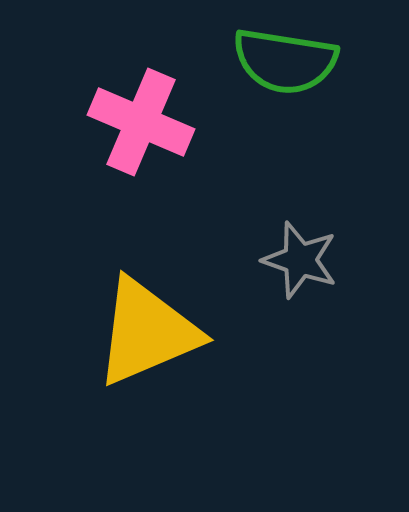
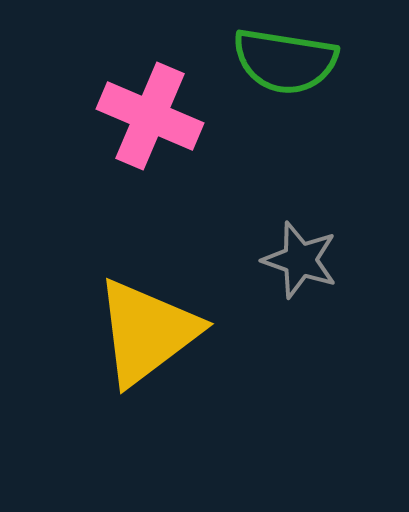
pink cross: moved 9 px right, 6 px up
yellow triangle: rotated 14 degrees counterclockwise
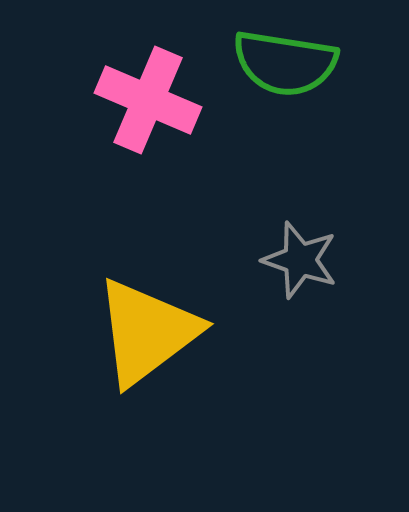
green semicircle: moved 2 px down
pink cross: moved 2 px left, 16 px up
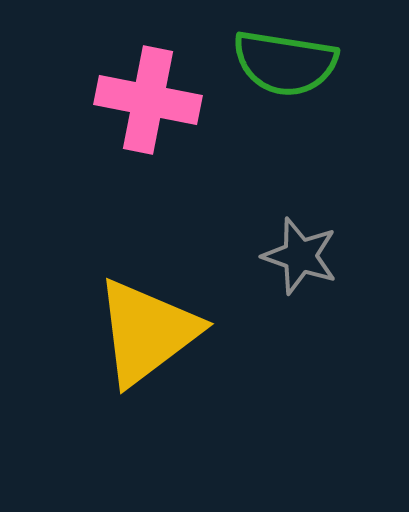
pink cross: rotated 12 degrees counterclockwise
gray star: moved 4 px up
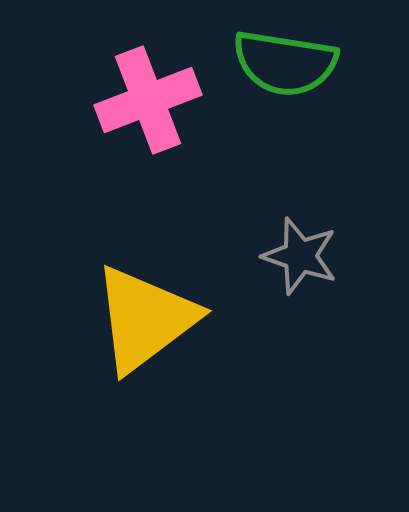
pink cross: rotated 32 degrees counterclockwise
yellow triangle: moved 2 px left, 13 px up
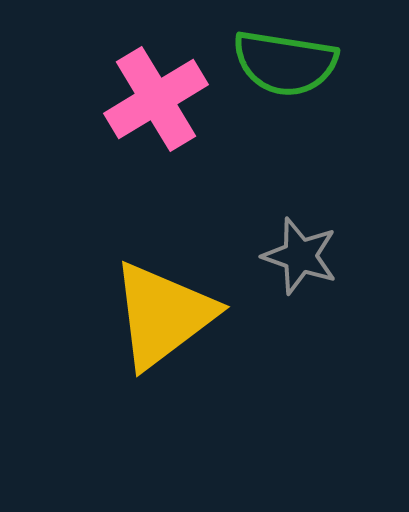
pink cross: moved 8 px right, 1 px up; rotated 10 degrees counterclockwise
yellow triangle: moved 18 px right, 4 px up
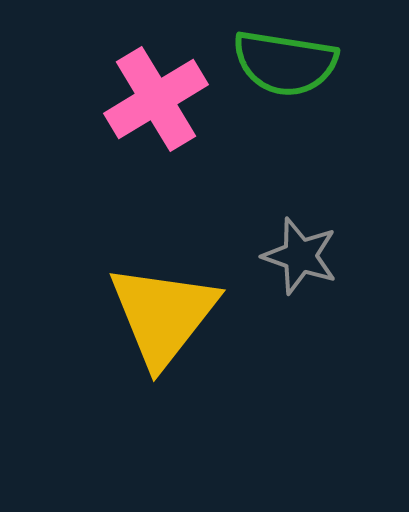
yellow triangle: rotated 15 degrees counterclockwise
